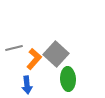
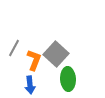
gray line: rotated 48 degrees counterclockwise
orange L-shape: moved 1 px down; rotated 20 degrees counterclockwise
blue arrow: moved 3 px right
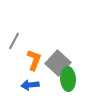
gray line: moved 7 px up
gray square: moved 2 px right, 9 px down
blue arrow: rotated 90 degrees clockwise
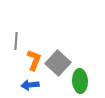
gray line: moved 2 px right; rotated 24 degrees counterclockwise
green ellipse: moved 12 px right, 2 px down
